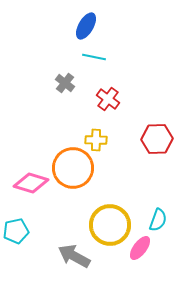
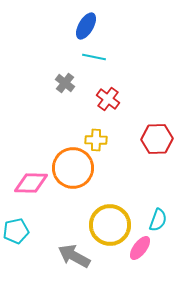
pink diamond: rotated 16 degrees counterclockwise
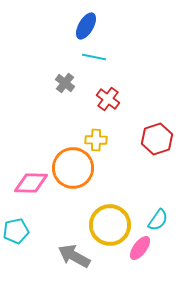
red hexagon: rotated 16 degrees counterclockwise
cyan semicircle: rotated 15 degrees clockwise
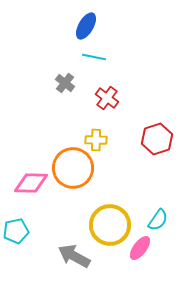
red cross: moved 1 px left, 1 px up
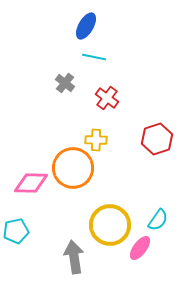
gray arrow: moved 1 px down; rotated 52 degrees clockwise
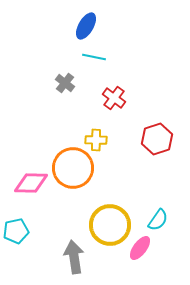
red cross: moved 7 px right
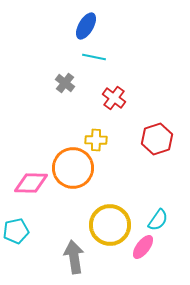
pink ellipse: moved 3 px right, 1 px up
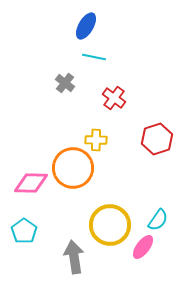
cyan pentagon: moved 8 px right; rotated 25 degrees counterclockwise
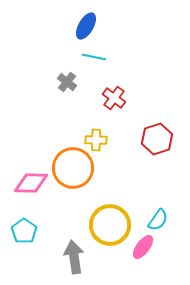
gray cross: moved 2 px right, 1 px up
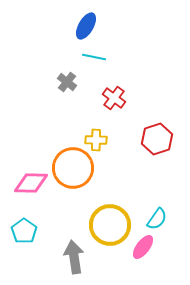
cyan semicircle: moved 1 px left, 1 px up
